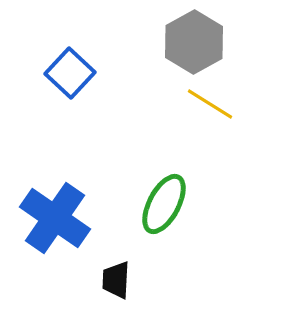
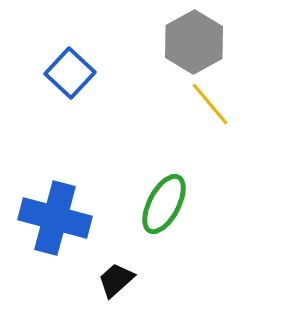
yellow line: rotated 18 degrees clockwise
blue cross: rotated 20 degrees counterclockwise
black trapezoid: rotated 45 degrees clockwise
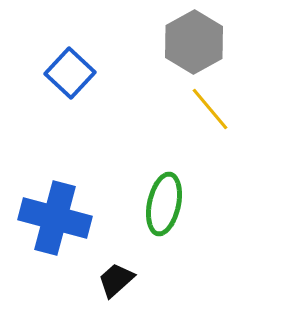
yellow line: moved 5 px down
green ellipse: rotated 16 degrees counterclockwise
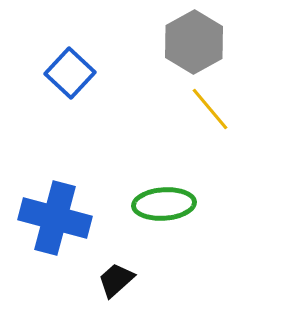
green ellipse: rotated 74 degrees clockwise
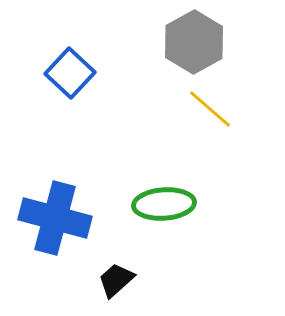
yellow line: rotated 9 degrees counterclockwise
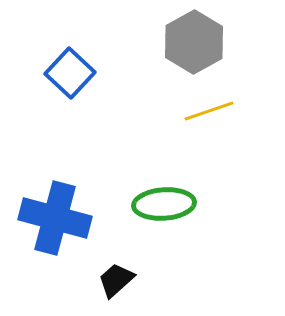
yellow line: moved 1 px left, 2 px down; rotated 60 degrees counterclockwise
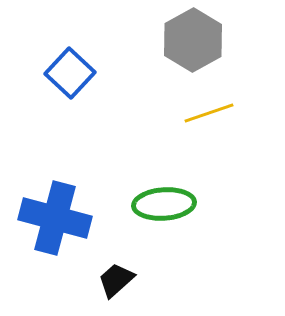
gray hexagon: moved 1 px left, 2 px up
yellow line: moved 2 px down
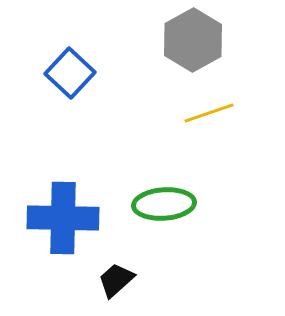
blue cross: moved 8 px right; rotated 14 degrees counterclockwise
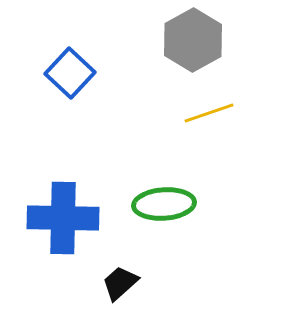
black trapezoid: moved 4 px right, 3 px down
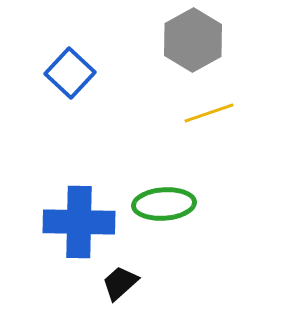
blue cross: moved 16 px right, 4 px down
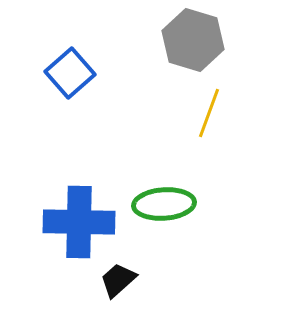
gray hexagon: rotated 14 degrees counterclockwise
blue square: rotated 6 degrees clockwise
yellow line: rotated 51 degrees counterclockwise
black trapezoid: moved 2 px left, 3 px up
